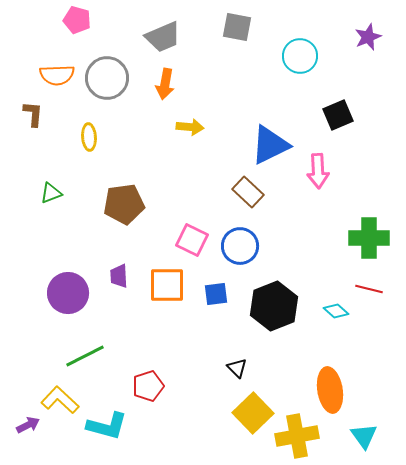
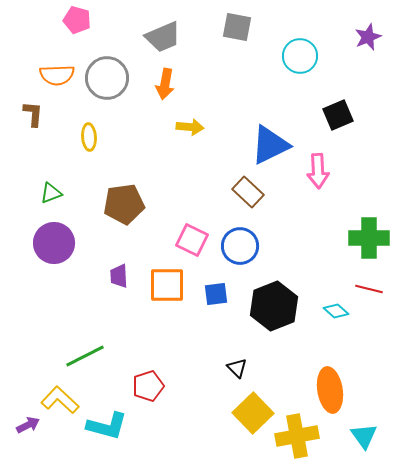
purple circle: moved 14 px left, 50 px up
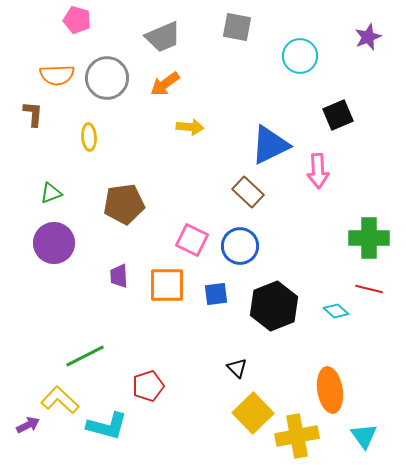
orange arrow: rotated 44 degrees clockwise
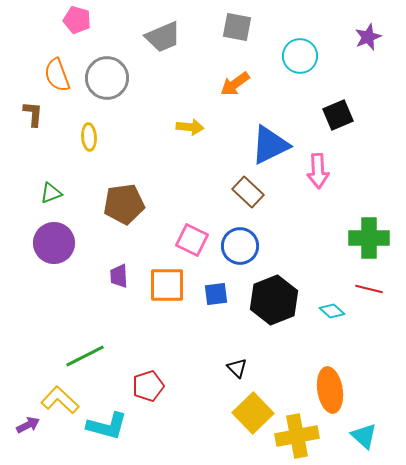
orange semicircle: rotated 72 degrees clockwise
orange arrow: moved 70 px right
black hexagon: moved 6 px up
cyan diamond: moved 4 px left
cyan triangle: rotated 12 degrees counterclockwise
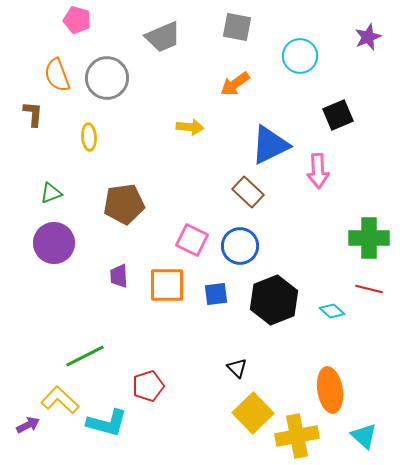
cyan L-shape: moved 3 px up
